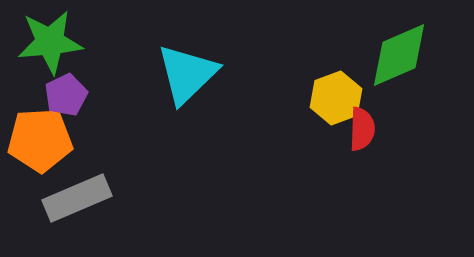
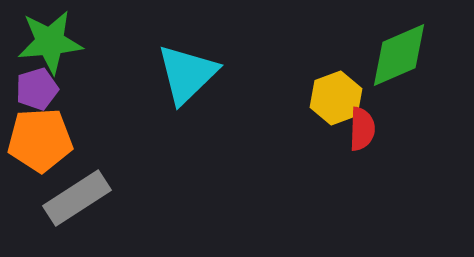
purple pentagon: moved 29 px left, 6 px up; rotated 9 degrees clockwise
gray rectangle: rotated 10 degrees counterclockwise
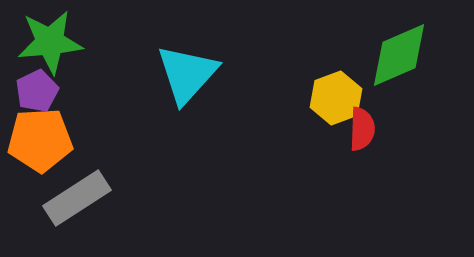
cyan triangle: rotated 4 degrees counterclockwise
purple pentagon: moved 2 px down; rotated 9 degrees counterclockwise
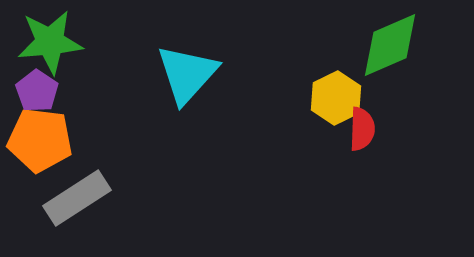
green diamond: moved 9 px left, 10 px up
purple pentagon: rotated 12 degrees counterclockwise
yellow hexagon: rotated 6 degrees counterclockwise
orange pentagon: rotated 10 degrees clockwise
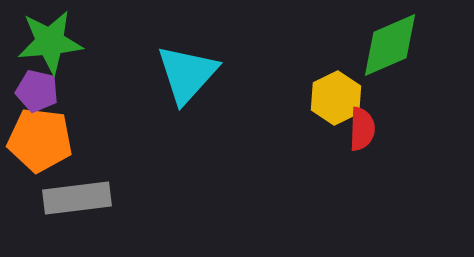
purple pentagon: rotated 21 degrees counterclockwise
gray rectangle: rotated 26 degrees clockwise
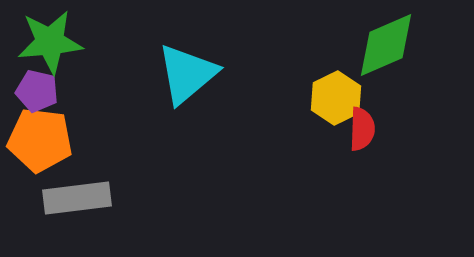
green diamond: moved 4 px left
cyan triangle: rotated 8 degrees clockwise
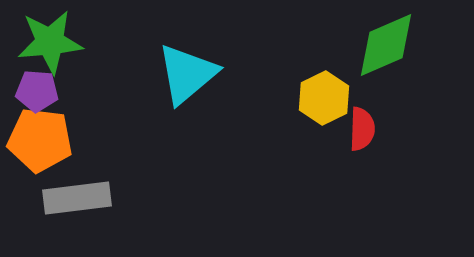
purple pentagon: rotated 9 degrees counterclockwise
yellow hexagon: moved 12 px left
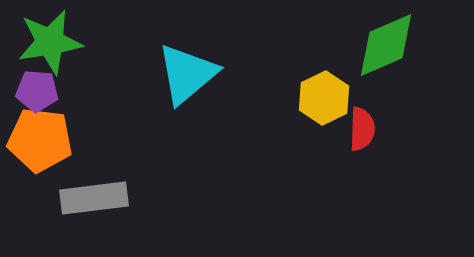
green star: rotated 4 degrees counterclockwise
gray rectangle: moved 17 px right
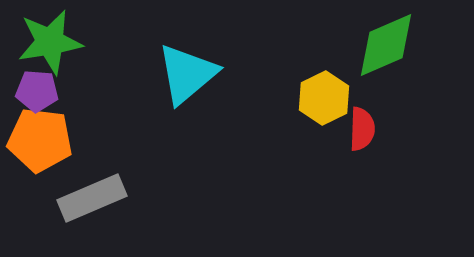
gray rectangle: moved 2 px left; rotated 16 degrees counterclockwise
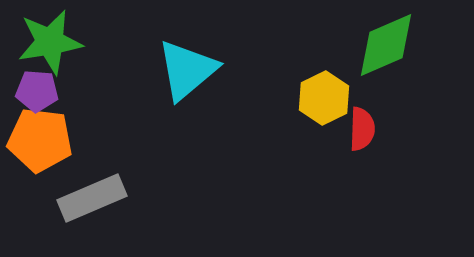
cyan triangle: moved 4 px up
